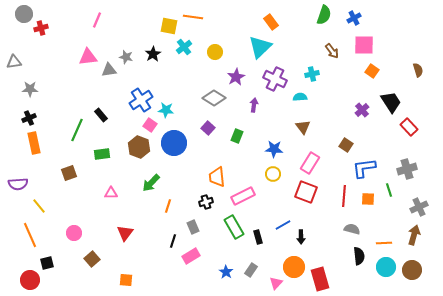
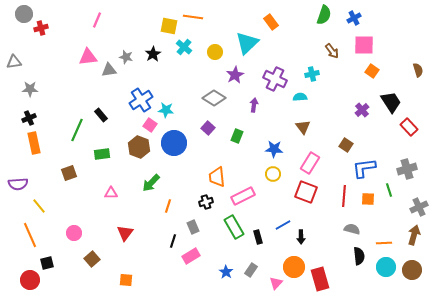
cyan cross at (184, 47): rotated 14 degrees counterclockwise
cyan triangle at (260, 47): moved 13 px left, 4 px up
purple star at (236, 77): moved 1 px left, 2 px up
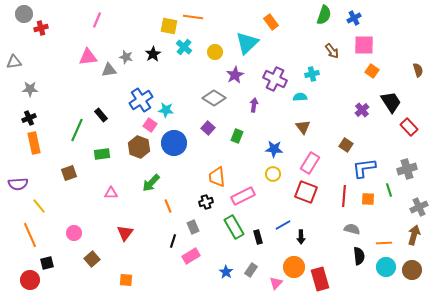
orange line at (168, 206): rotated 40 degrees counterclockwise
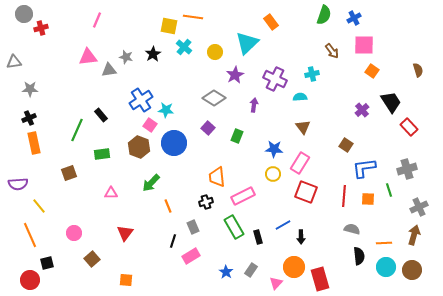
pink rectangle at (310, 163): moved 10 px left
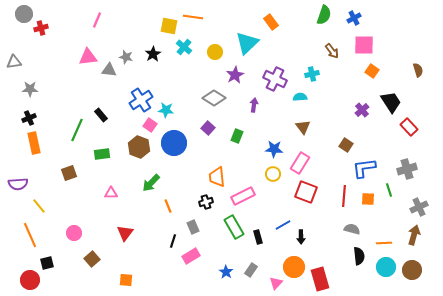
gray triangle at (109, 70): rotated 14 degrees clockwise
